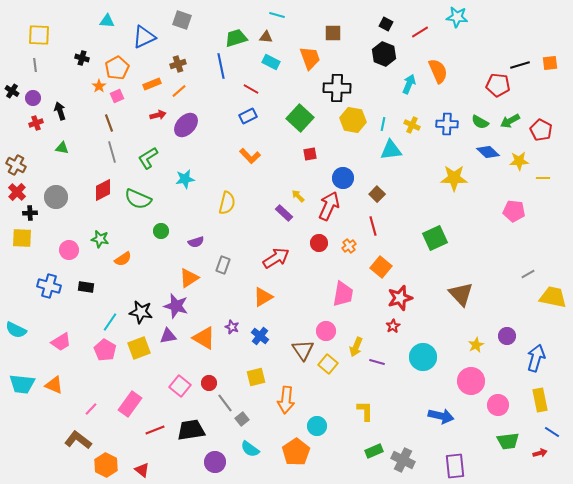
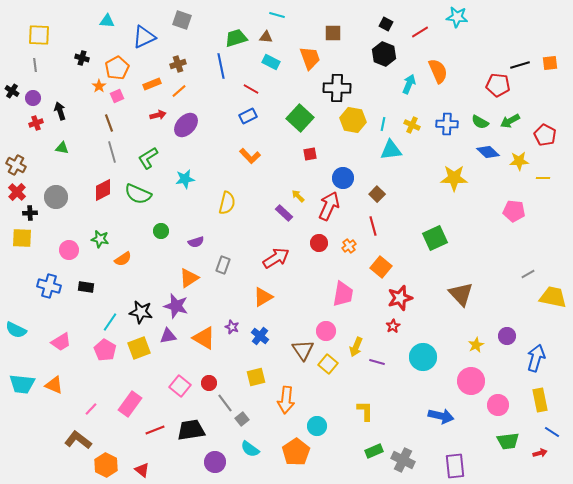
red pentagon at (541, 130): moved 4 px right, 5 px down
green semicircle at (138, 199): moved 5 px up
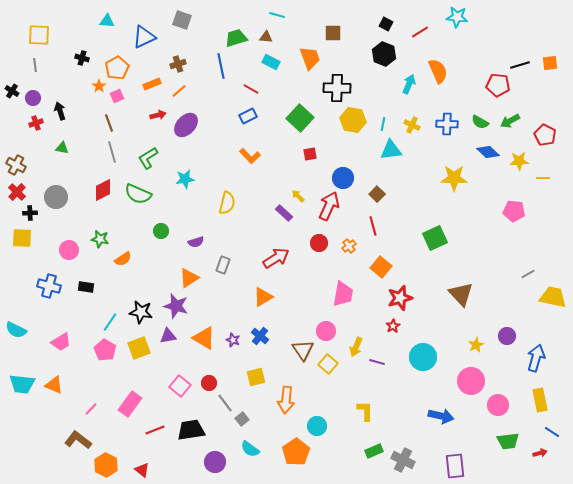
purple star at (232, 327): moved 1 px right, 13 px down
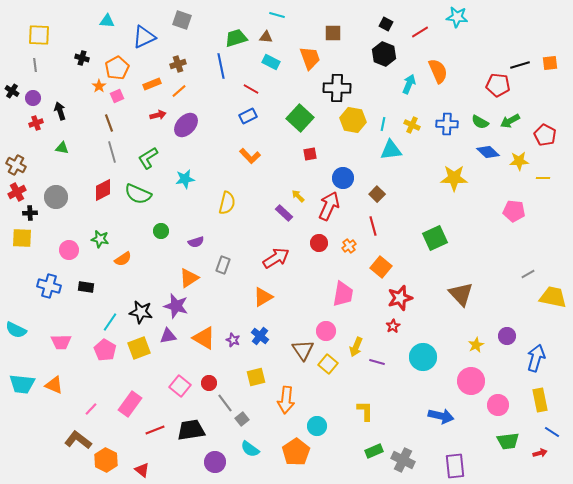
red cross at (17, 192): rotated 18 degrees clockwise
pink trapezoid at (61, 342): rotated 30 degrees clockwise
orange hexagon at (106, 465): moved 5 px up
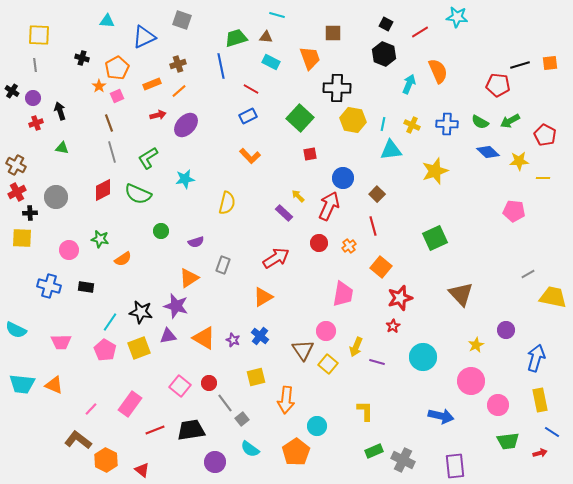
yellow star at (454, 178): moved 19 px left, 7 px up; rotated 20 degrees counterclockwise
purple circle at (507, 336): moved 1 px left, 6 px up
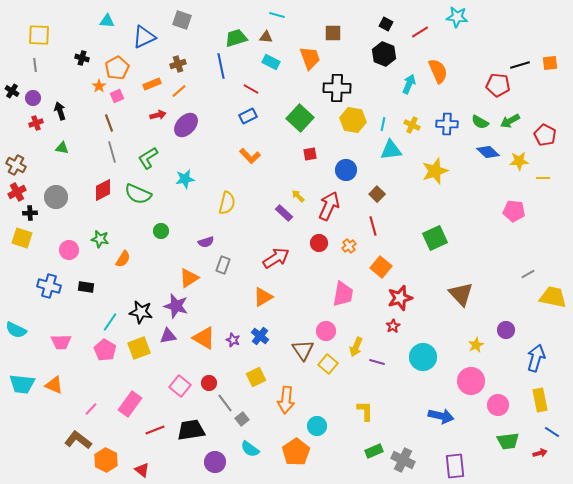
blue circle at (343, 178): moved 3 px right, 8 px up
yellow square at (22, 238): rotated 15 degrees clockwise
purple semicircle at (196, 242): moved 10 px right
orange semicircle at (123, 259): rotated 24 degrees counterclockwise
yellow square at (256, 377): rotated 12 degrees counterclockwise
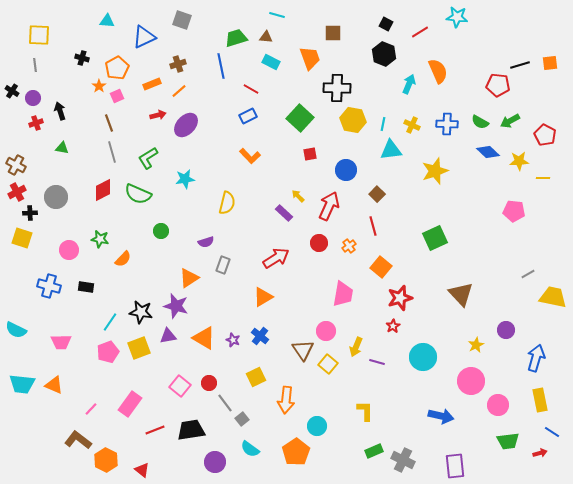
orange semicircle at (123, 259): rotated 12 degrees clockwise
pink pentagon at (105, 350): moved 3 px right, 2 px down; rotated 20 degrees clockwise
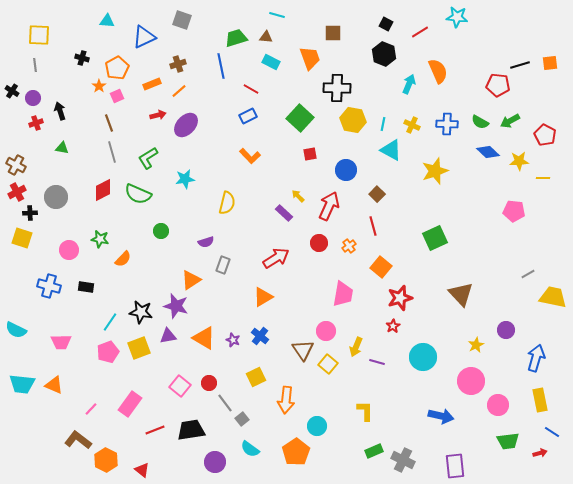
cyan triangle at (391, 150): rotated 35 degrees clockwise
orange triangle at (189, 278): moved 2 px right, 2 px down
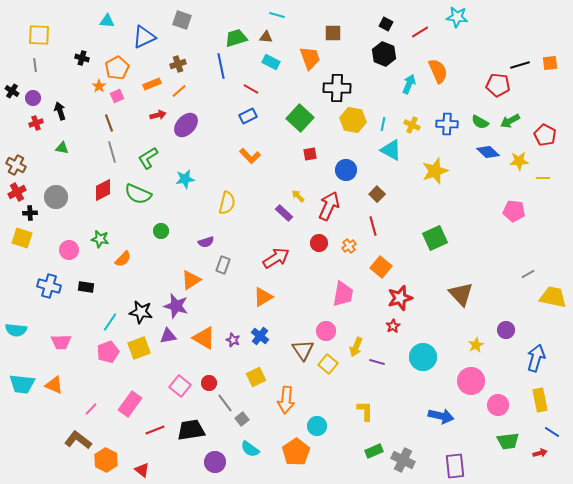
cyan semicircle at (16, 330): rotated 20 degrees counterclockwise
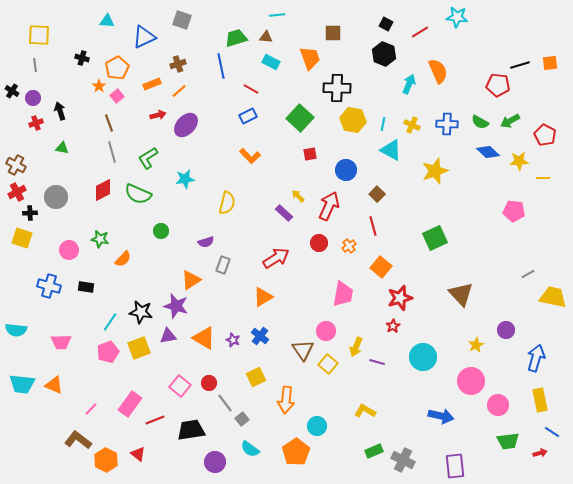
cyan line at (277, 15): rotated 21 degrees counterclockwise
pink square at (117, 96): rotated 16 degrees counterclockwise
yellow L-shape at (365, 411): rotated 60 degrees counterclockwise
red line at (155, 430): moved 10 px up
red triangle at (142, 470): moved 4 px left, 16 px up
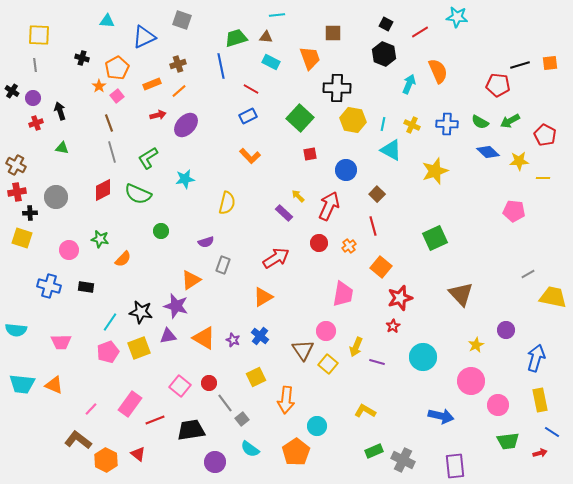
red cross at (17, 192): rotated 18 degrees clockwise
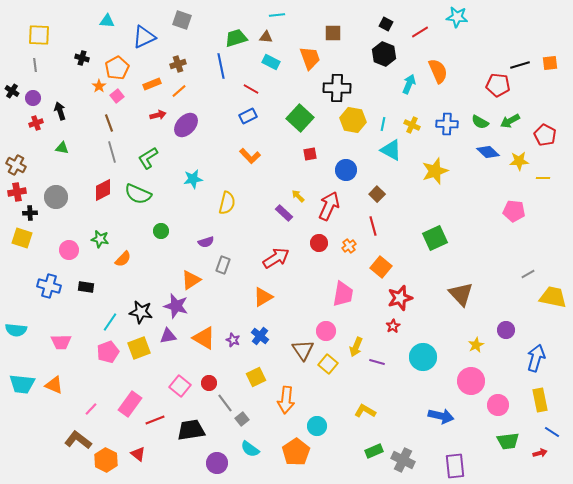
cyan star at (185, 179): moved 8 px right
purple circle at (215, 462): moved 2 px right, 1 px down
